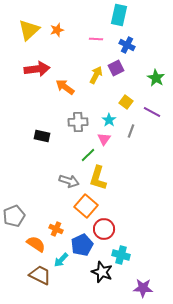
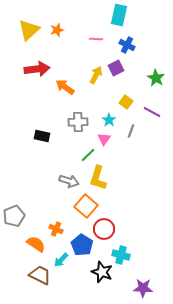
blue pentagon: rotated 15 degrees counterclockwise
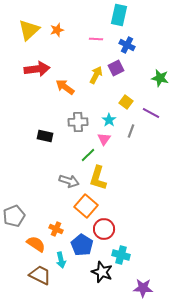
green star: moved 4 px right; rotated 18 degrees counterclockwise
purple line: moved 1 px left, 1 px down
black rectangle: moved 3 px right
cyan arrow: rotated 56 degrees counterclockwise
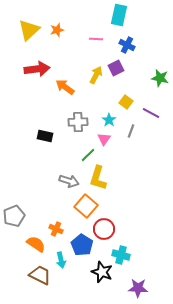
purple star: moved 5 px left
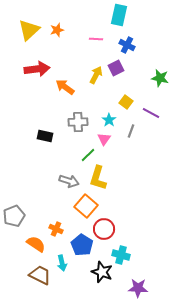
cyan arrow: moved 1 px right, 3 px down
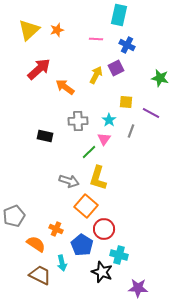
red arrow: moved 2 px right; rotated 35 degrees counterclockwise
yellow square: rotated 32 degrees counterclockwise
gray cross: moved 1 px up
green line: moved 1 px right, 3 px up
cyan cross: moved 2 px left
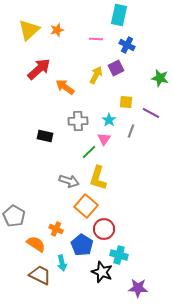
gray pentagon: rotated 20 degrees counterclockwise
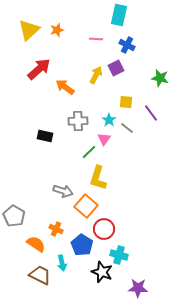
purple line: rotated 24 degrees clockwise
gray line: moved 4 px left, 3 px up; rotated 72 degrees counterclockwise
gray arrow: moved 6 px left, 10 px down
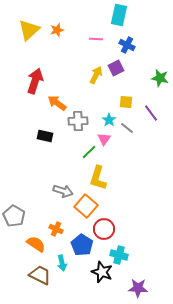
red arrow: moved 4 px left, 12 px down; rotated 30 degrees counterclockwise
orange arrow: moved 8 px left, 16 px down
